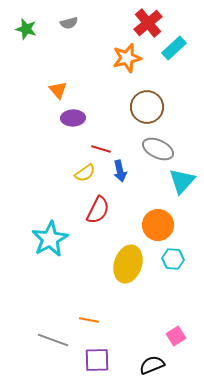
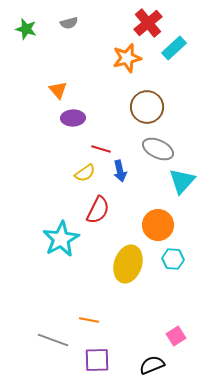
cyan star: moved 11 px right
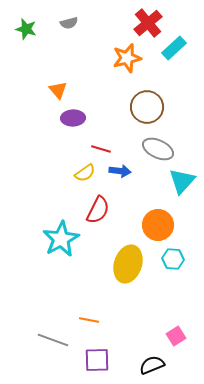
blue arrow: rotated 70 degrees counterclockwise
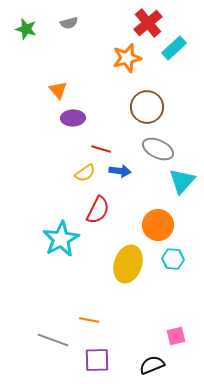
pink square: rotated 18 degrees clockwise
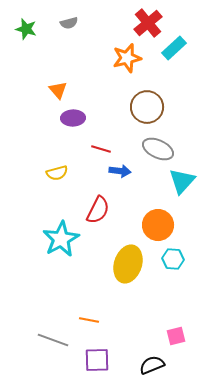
yellow semicircle: moved 28 px left; rotated 20 degrees clockwise
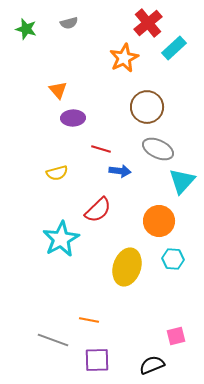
orange star: moved 3 px left; rotated 12 degrees counterclockwise
red semicircle: rotated 20 degrees clockwise
orange circle: moved 1 px right, 4 px up
yellow ellipse: moved 1 px left, 3 px down
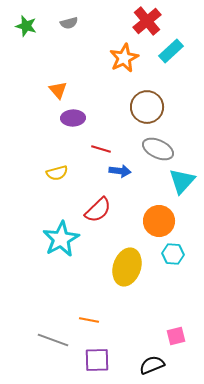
red cross: moved 1 px left, 2 px up
green star: moved 3 px up
cyan rectangle: moved 3 px left, 3 px down
cyan hexagon: moved 5 px up
